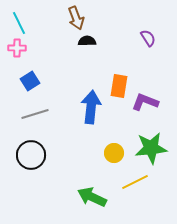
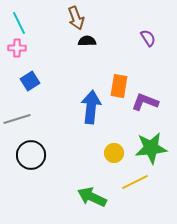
gray line: moved 18 px left, 5 px down
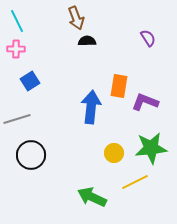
cyan line: moved 2 px left, 2 px up
pink cross: moved 1 px left, 1 px down
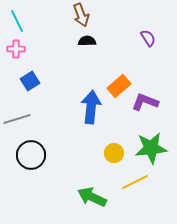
brown arrow: moved 5 px right, 3 px up
orange rectangle: rotated 40 degrees clockwise
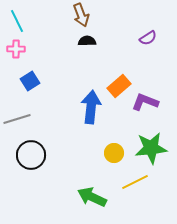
purple semicircle: rotated 90 degrees clockwise
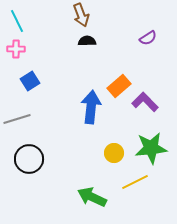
purple L-shape: rotated 24 degrees clockwise
black circle: moved 2 px left, 4 px down
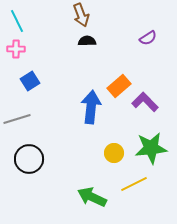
yellow line: moved 1 px left, 2 px down
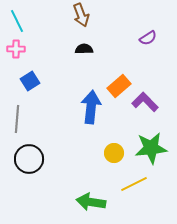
black semicircle: moved 3 px left, 8 px down
gray line: rotated 68 degrees counterclockwise
green arrow: moved 1 px left, 5 px down; rotated 16 degrees counterclockwise
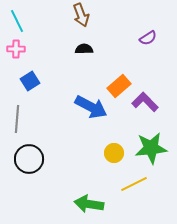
blue arrow: rotated 112 degrees clockwise
green arrow: moved 2 px left, 2 px down
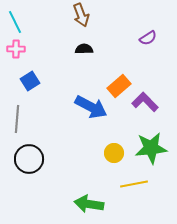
cyan line: moved 2 px left, 1 px down
yellow line: rotated 16 degrees clockwise
